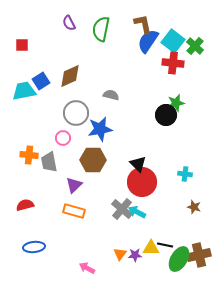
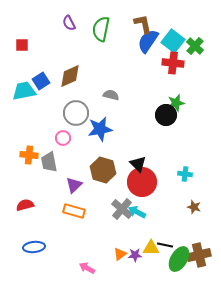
brown hexagon: moved 10 px right, 10 px down; rotated 15 degrees clockwise
orange triangle: rotated 16 degrees clockwise
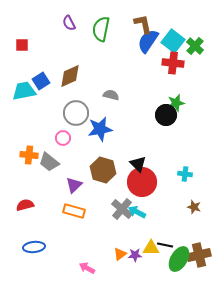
gray trapezoid: rotated 40 degrees counterclockwise
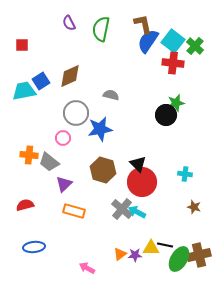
purple triangle: moved 10 px left, 1 px up
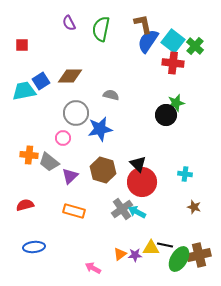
brown diamond: rotated 25 degrees clockwise
purple triangle: moved 6 px right, 8 px up
gray cross: rotated 15 degrees clockwise
pink arrow: moved 6 px right
